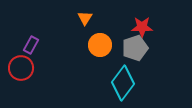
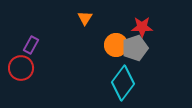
orange circle: moved 16 px right
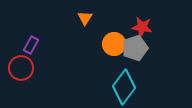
red star: rotated 10 degrees clockwise
orange circle: moved 2 px left, 1 px up
cyan diamond: moved 1 px right, 4 px down
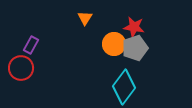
red star: moved 8 px left
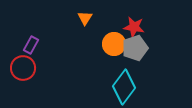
red circle: moved 2 px right
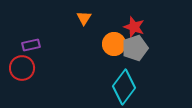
orange triangle: moved 1 px left
red star: rotated 10 degrees clockwise
purple rectangle: rotated 48 degrees clockwise
red circle: moved 1 px left
